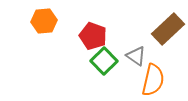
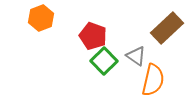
orange hexagon: moved 3 px left, 3 px up; rotated 15 degrees counterclockwise
brown rectangle: moved 1 px left, 1 px up
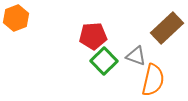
orange hexagon: moved 25 px left
red pentagon: rotated 24 degrees counterclockwise
gray triangle: rotated 15 degrees counterclockwise
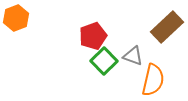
brown rectangle: moved 1 px up
red pentagon: rotated 16 degrees counterclockwise
gray triangle: moved 3 px left
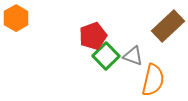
orange hexagon: rotated 10 degrees counterclockwise
brown rectangle: moved 1 px right, 1 px up
green square: moved 2 px right, 5 px up
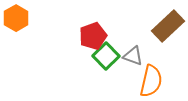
orange semicircle: moved 2 px left, 1 px down
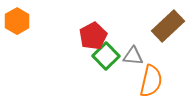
orange hexagon: moved 1 px right, 3 px down
red pentagon: rotated 8 degrees counterclockwise
gray triangle: rotated 15 degrees counterclockwise
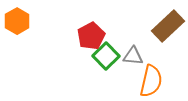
red pentagon: moved 2 px left
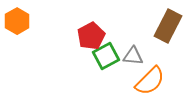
brown rectangle: rotated 20 degrees counterclockwise
green square: rotated 16 degrees clockwise
orange semicircle: moved 1 px left; rotated 32 degrees clockwise
